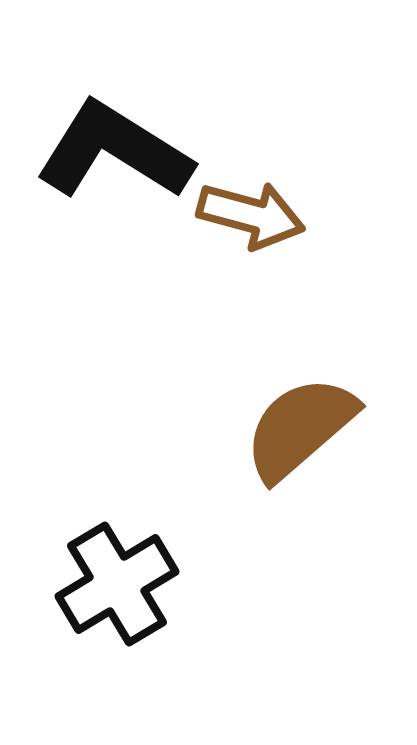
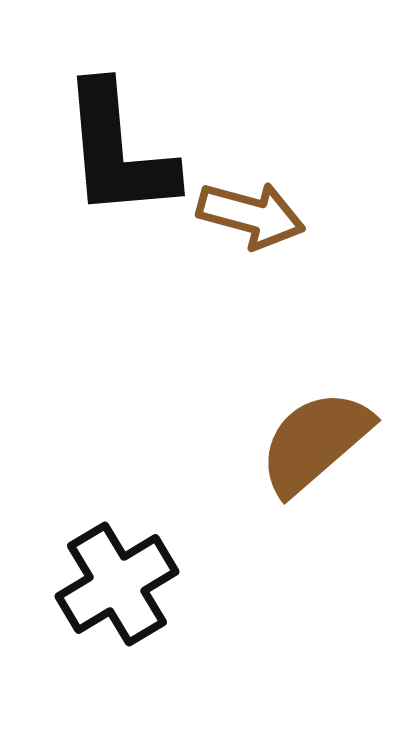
black L-shape: moved 4 px right; rotated 127 degrees counterclockwise
brown semicircle: moved 15 px right, 14 px down
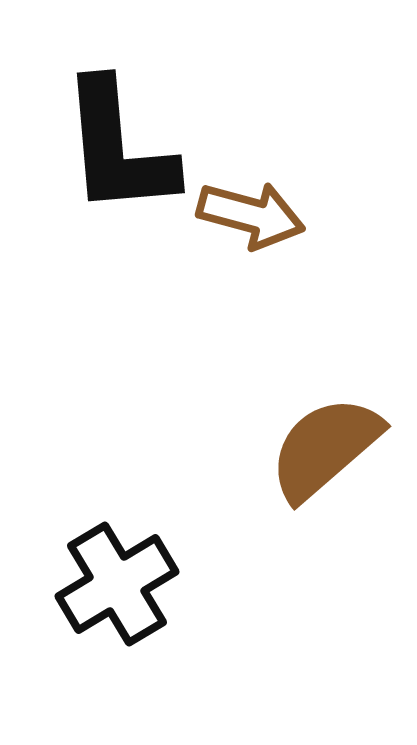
black L-shape: moved 3 px up
brown semicircle: moved 10 px right, 6 px down
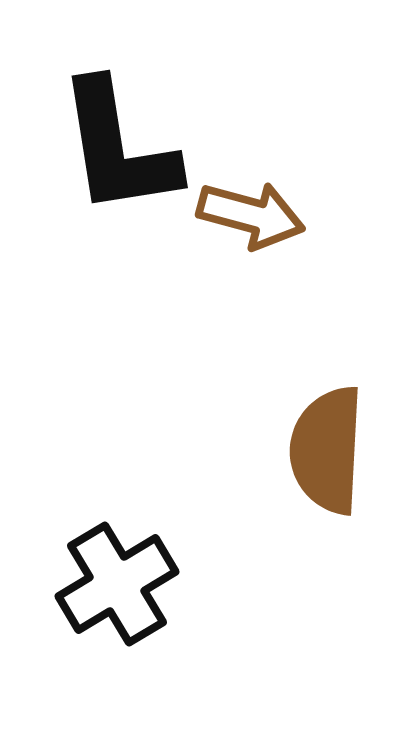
black L-shape: rotated 4 degrees counterclockwise
brown semicircle: moved 2 px right, 2 px down; rotated 46 degrees counterclockwise
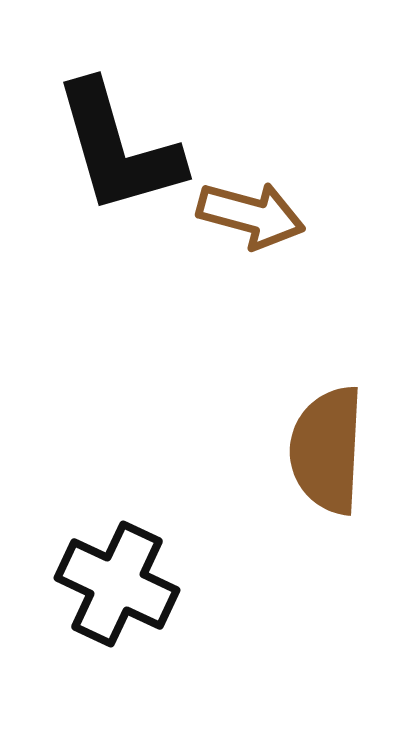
black L-shape: rotated 7 degrees counterclockwise
black cross: rotated 34 degrees counterclockwise
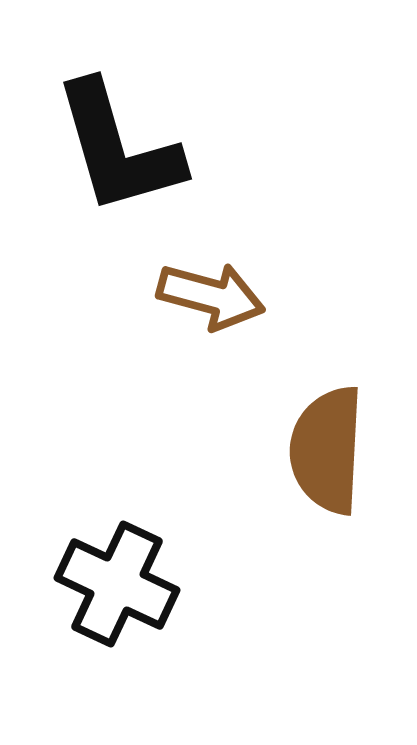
brown arrow: moved 40 px left, 81 px down
